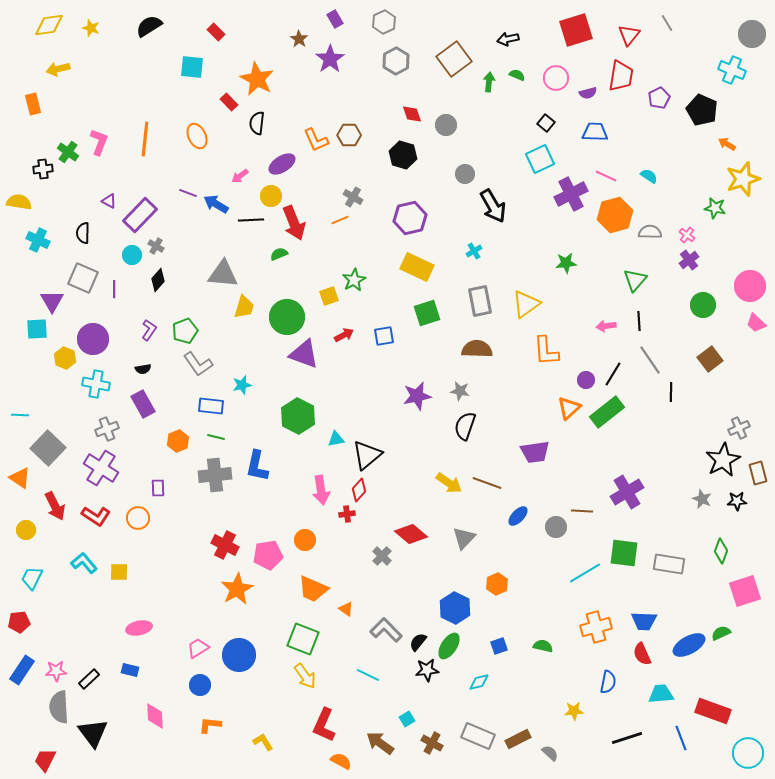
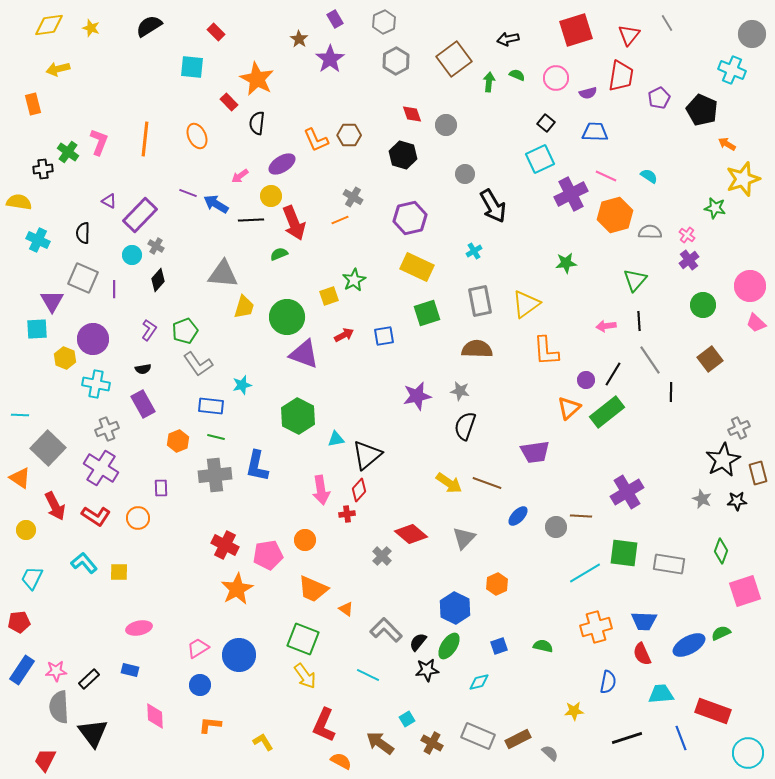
purple rectangle at (158, 488): moved 3 px right
brown line at (582, 511): moved 1 px left, 5 px down
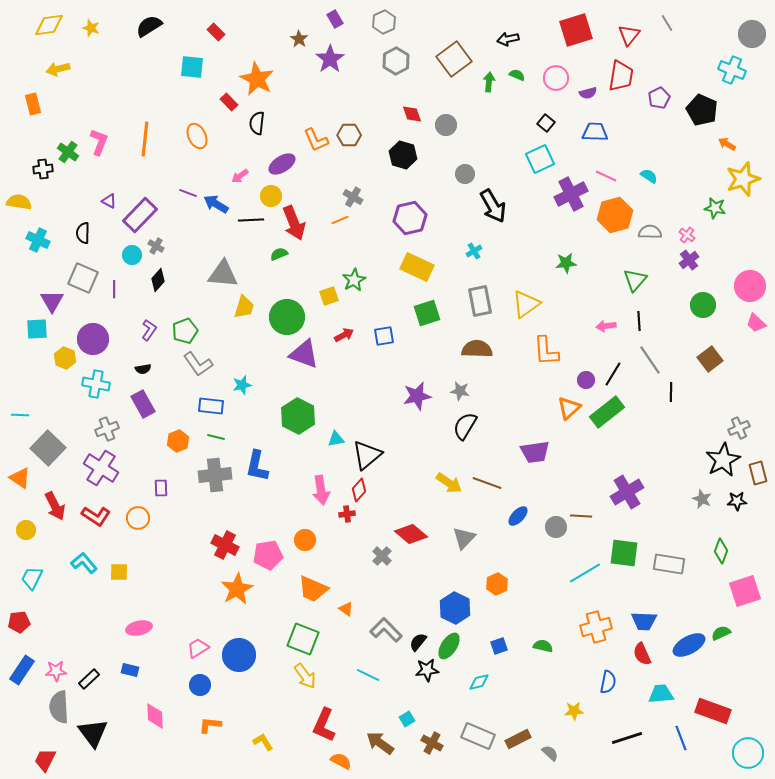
black semicircle at (465, 426): rotated 12 degrees clockwise
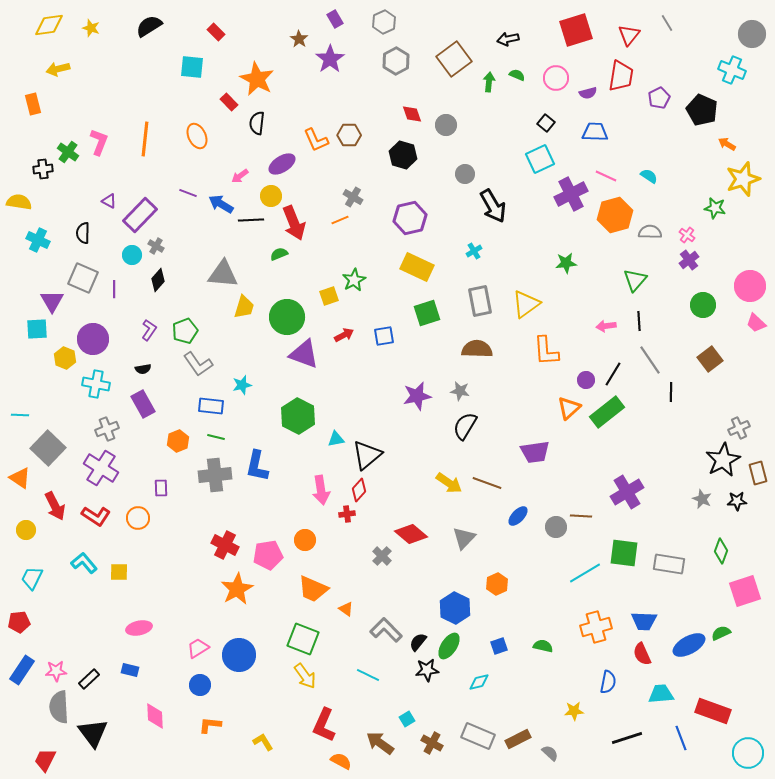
blue arrow at (216, 204): moved 5 px right
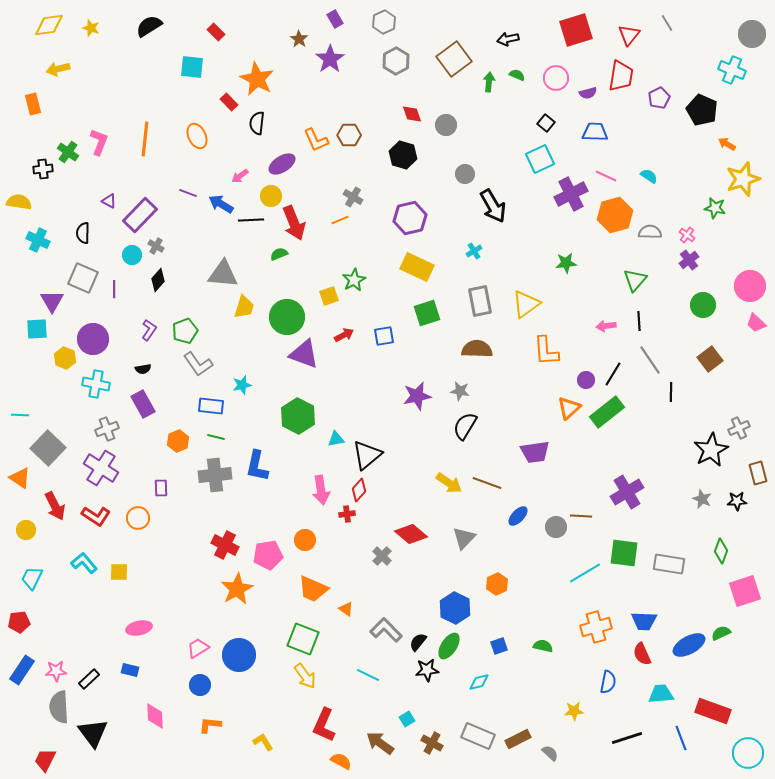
black star at (723, 460): moved 12 px left, 10 px up
